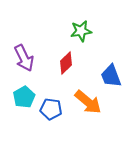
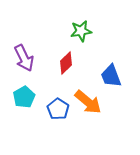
blue pentagon: moved 7 px right; rotated 25 degrees clockwise
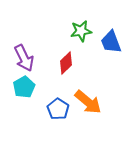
blue trapezoid: moved 34 px up
cyan pentagon: moved 10 px up
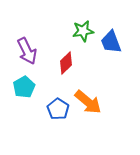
green star: moved 2 px right
purple arrow: moved 3 px right, 7 px up
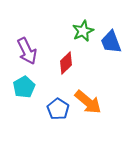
green star: rotated 15 degrees counterclockwise
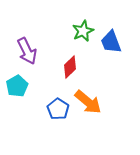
red diamond: moved 4 px right, 4 px down
cyan pentagon: moved 7 px left, 1 px up
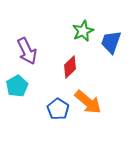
blue trapezoid: rotated 40 degrees clockwise
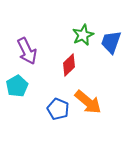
green star: moved 4 px down
red diamond: moved 1 px left, 2 px up
blue pentagon: rotated 10 degrees counterclockwise
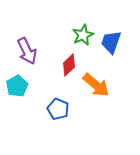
orange arrow: moved 8 px right, 17 px up
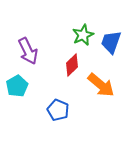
purple arrow: moved 1 px right
red diamond: moved 3 px right
orange arrow: moved 5 px right
blue pentagon: moved 1 px down
